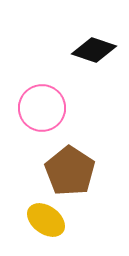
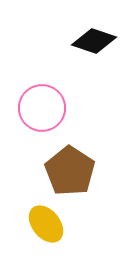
black diamond: moved 9 px up
yellow ellipse: moved 4 px down; rotated 15 degrees clockwise
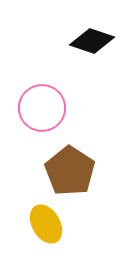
black diamond: moved 2 px left
yellow ellipse: rotated 9 degrees clockwise
